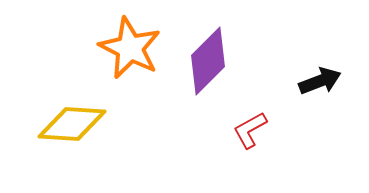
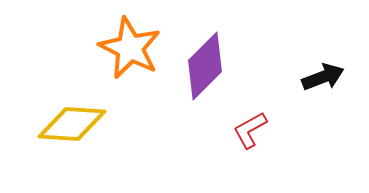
purple diamond: moved 3 px left, 5 px down
black arrow: moved 3 px right, 4 px up
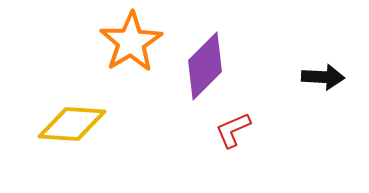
orange star: moved 1 px right, 6 px up; rotated 14 degrees clockwise
black arrow: rotated 24 degrees clockwise
red L-shape: moved 17 px left; rotated 6 degrees clockwise
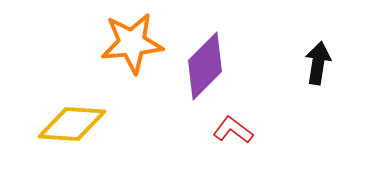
orange star: moved 1 px right, 1 px down; rotated 26 degrees clockwise
black arrow: moved 5 px left, 14 px up; rotated 84 degrees counterclockwise
red L-shape: rotated 60 degrees clockwise
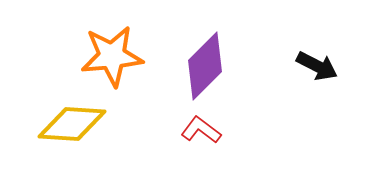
orange star: moved 20 px left, 13 px down
black arrow: moved 1 px left, 3 px down; rotated 108 degrees clockwise
red L-shape: moved 32 px left
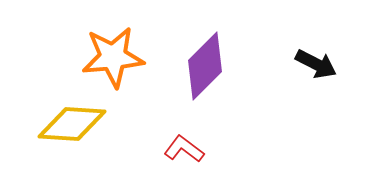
orange star: moved 1 px right, 1 px down
black arrow: moved 1 px left, 2 px up
red L-shape: moved 17 px left, 19 px down
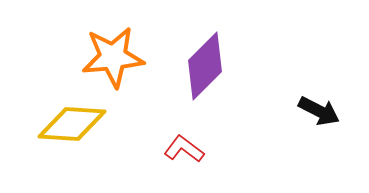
black arrow: moved 3 px right, 47 px down
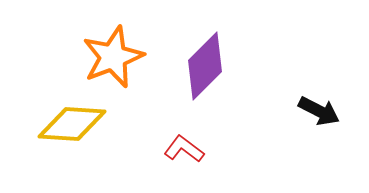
orange star: rotated 16 degrees counterclockwise
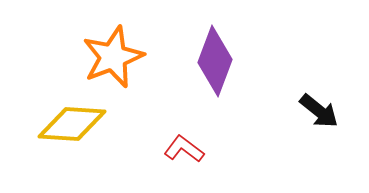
purple diamond: moved 10 px right, 5 px up; rotated 24 degrees counterclockwise
black arrow: rotated 12 degrees clockwise
